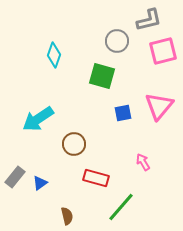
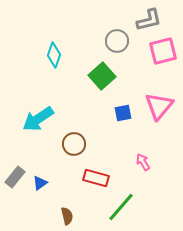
green square: rotated 32 degrees clockwise
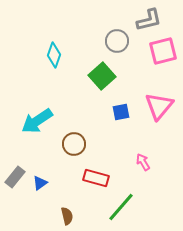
blue square: moved 2 px left, 1 px up
cyan arrow: moved 1 px left, 2 px down
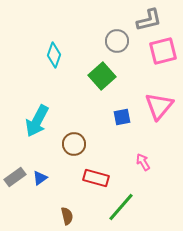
blue square: moved 1 px right, 5 px down
cyan arrow: rotated 28 degrees counterclockwise
gray rectangle: rotated 15 degrees clockwise
blue triangle: moved 5 px up
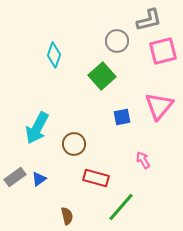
cyan arrow: moved 7 px down
pink arrow: moved 2 px up
blue triangle: moved 1 px left, 1 px down
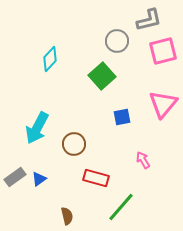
cyan diamond: moved 4 px left, 4 px down; rotated 25 degrees clockwise
pink triangle: moved 4 px right, 2 px up
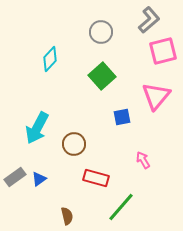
gray L-shape: rotated 28 degrees counterclockwise
gray circle: moved 16 px left, 9 px up
pink triangle: moved 7 px left, 8 px up
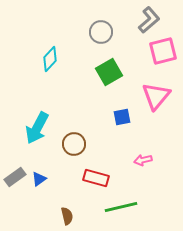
green square: moved 7 px right, 4 px up; rotated 12 degrees clockwise
pink arrow: rotated 72 degrees counterclockwise
green line: rotated 36 degrees clockwise
